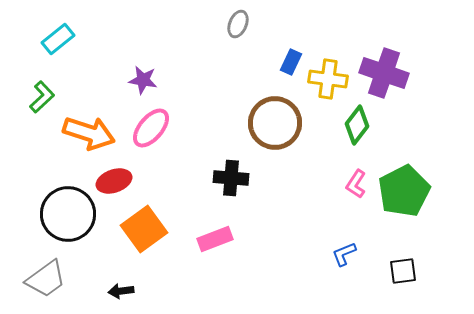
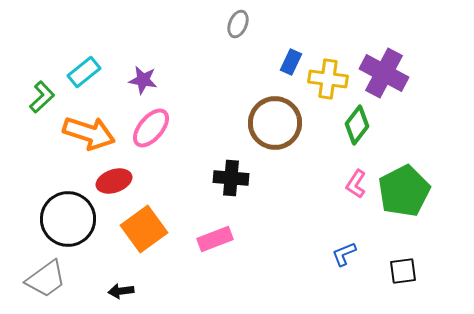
cyan rectangle: moved 26 px right, 33 px down
purple cross: rotated 9 degrees clockwise
black circle: moved 5 px down
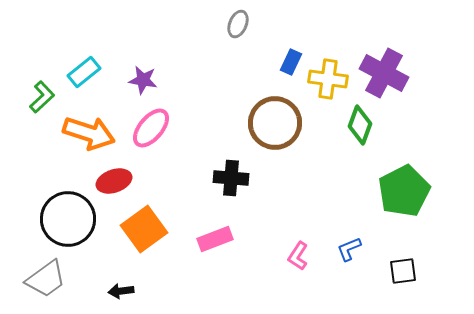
green diamond: moved 3 px right; rotated 18 degrees counterclockwise
pink L-shape: moved 58 px left, 72 px down
blue L-shape: moved 5 px right, 5 px up
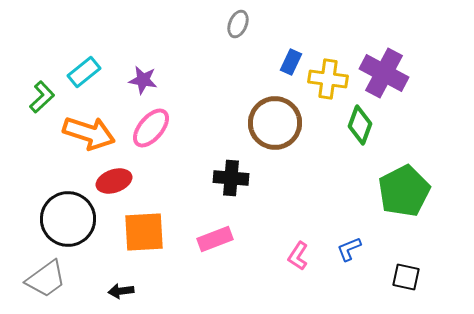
orange square: moved 3 px down; rotated 33 degrees clockwise
black square: moved 3 px right, 6 px down; rotated 20 degrees clockwise
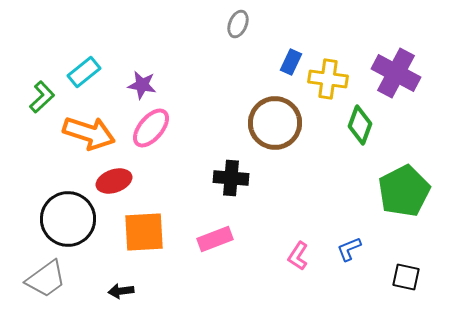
purple cross: moved 12 px right
purple star: moved 1 px left, 5 px down
